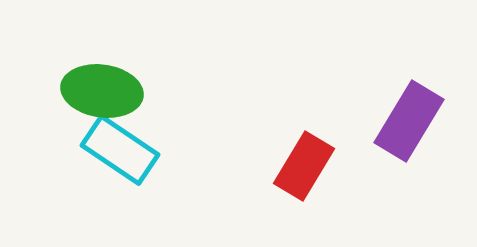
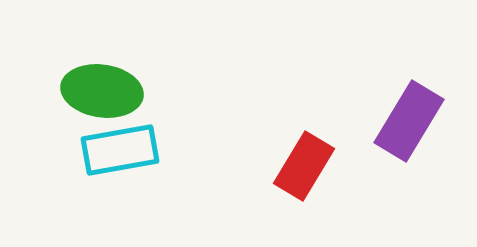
cyan rectangle: rotated 44 degrees counterclockwise
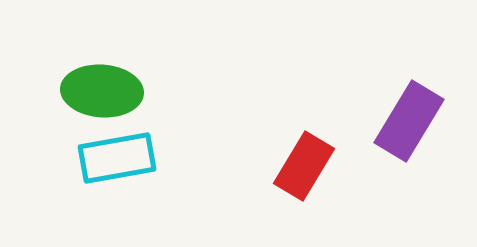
green ellipse: rotated 4 degrees counterclockwise
cyan rectangle: moved 3 px left, 8 px down
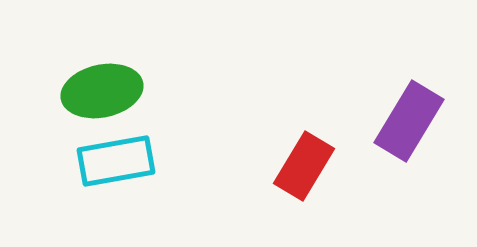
green ellipse: rotated 16 degrees counterclockwise
cyan rectangle: moved 1 px left, 3 px down
